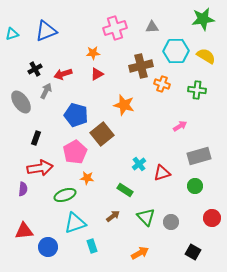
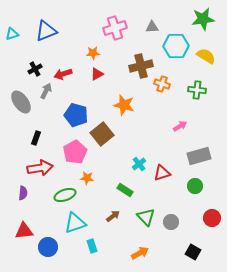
cyan hexagon at (176, 51): moved 5 px up
purple semicircle at (23, 189): moved 4 px down
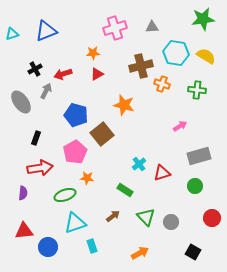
cyan hexagon at (176, 46): moved 7 px down; rotated 10 degrees clockwise
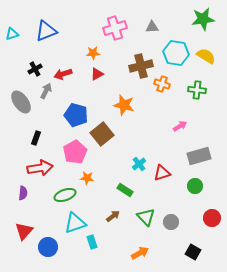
red triangle at (24, 231): rotated 42 degrees counterclockwise
cyan rectangle at (92, 246): moved 4 px up
